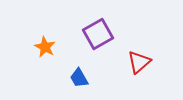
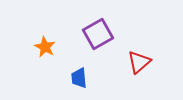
blue trapezoid: rotated 25 degrees clockwise
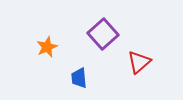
purple square: moved 5 px right; rotated 12 degrees counterclockwise
orange star: moved 2 px right; rotated 20 degrees clockwise
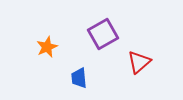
purple square: rotated 12 degrees clockwise
